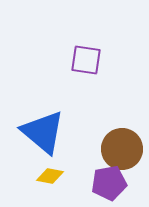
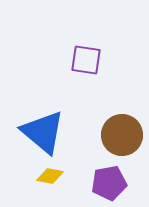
brown circle: moved 14 px up
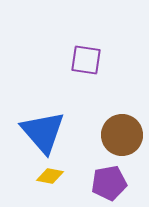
blue triangle: rotated 9 degrees clockwise
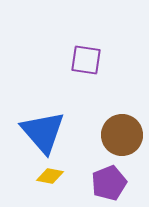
purple pentagon: rotated 12 degrees counterclockwise
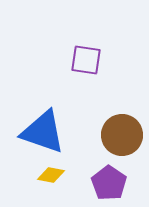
blue triangle: rotated 30 degrees counterclockwise
yellow diamond: moved 1 px right, 1 px up
purple pentagon: rotated 16 degrees counterclockwise
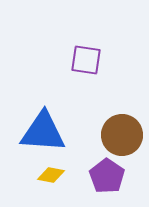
blue triangle: rotated 15 degrees counterclockwise
purple pentagon: moved 2 px left, 7 px up
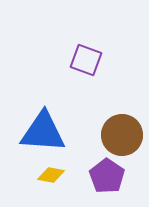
purple square: rotated 12 degrees clockwise
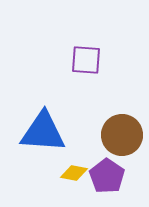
purple square: rotated 16 degrees counterclockwise
yellow diamond: moved 23 px right, 2 px up
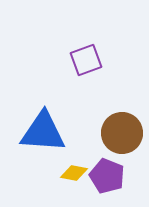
purple square: rotated 24 degrees counterclockwise
brown circle: moved 2 px up
purple pentagon: rotated 12 degrees counterclockwise
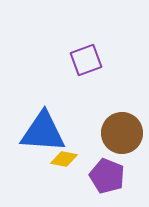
yellow diamond: moved 10 px left, 14 px up
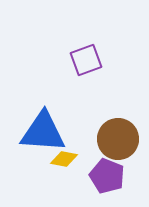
brown circle: moved 4 px left, 6 px down
